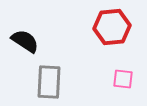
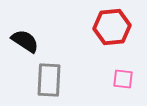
gray rectangle: moved 2 px up
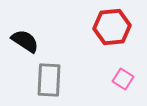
pink square: rotated 25 degrees clockwise
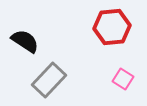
gray rectangle: rotated 40 degrees clockwise
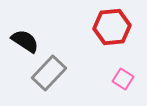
gray rectangle: moved 7 px up
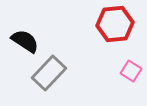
red hexagon: moved 3 px right, 3 px up
pink square: moved 8 px right, 8 px up
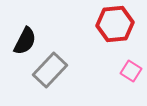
black semicircle: rotated 84 degrees clockwise
gray rectangle: moved 1 px right, 3 px up
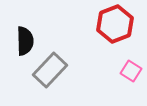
red hexagon: rotated 15 degrees counterclockwise
black semicircle: rotated 28 degrees counterclockwise
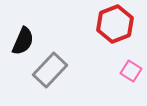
black semicircle: moved 2 px left; rotated 24 degrees clockwise
